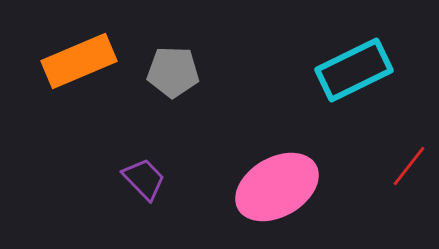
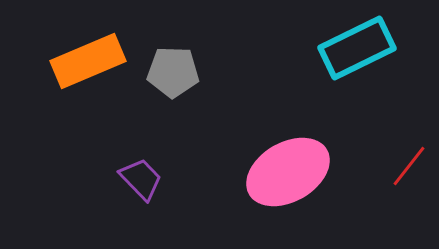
orange rectangle: moved 9 px right
cyan rectangle: moved 3 px right, 22 px up
purple trapezoid: moved 3 px left
pink ellipse: moved 11 px right, 15 px up
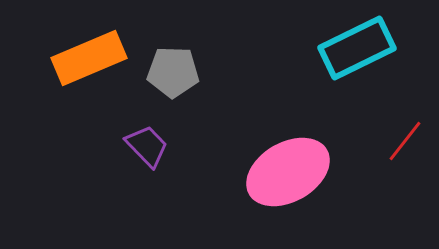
orange rectangle: moved 1 px right, 3 px up
red line: moved 4 px left, 25 px up
purple trapezoid: moved 6 px right, 33 px up
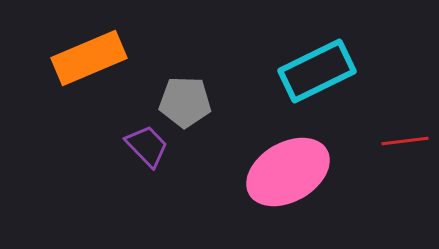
cyan rectangle: moved 40 px left, 23 px down
gray pentagon: moved 12 px right, 30 px down
red line: rotated 45 degrees clockwise
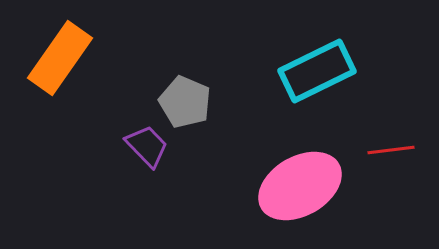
orange rectangle: moved 29 px left; rotated 32 degrees counterclockwise
gray pentagon: rotated 21 degrees clockwise
red line: moved 14 px left, 9 px down
pink ellipse: moved 12 px right, 14 px down
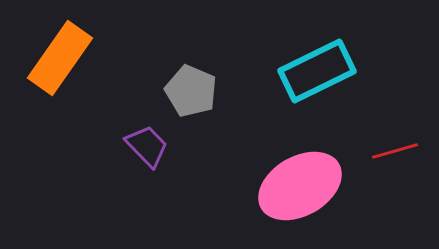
gray pentagon: moved 6 px right, 11 px up
red line: moved 4 px right, 1 px down; rotated 9 degrees counterclockwise
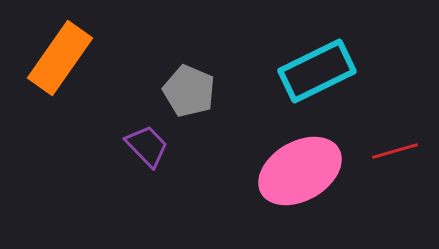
gray pentagon: moved 2 px left
pink ellipse: moved 15 px up
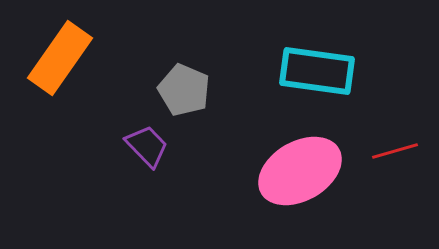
cyan rectangle: rotated 34 degrees clockwise
gray pentagon: moved 5 px left, 1 px up
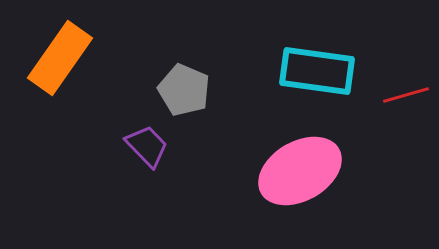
red line: moved 11 px right, 56 px up
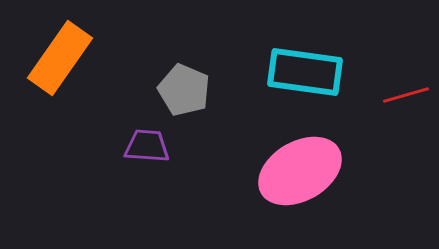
cyan rectangle: moved 12 px left, 1 px down
purple trapezoid: rotated 42 degrees counterclockwise
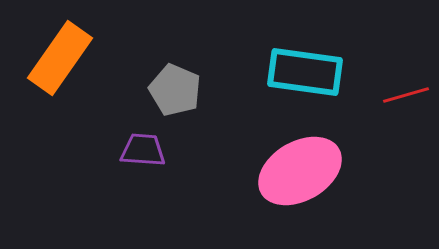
gray pentagon: moved 9 px left
purple trapezoid: moved 4 px left, 4 px down
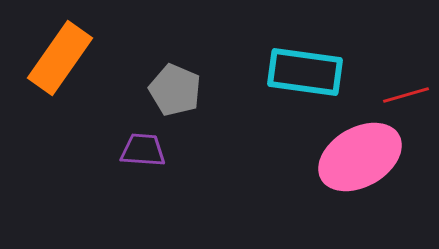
pink ellipse: moved 60 px right, 14 px up
